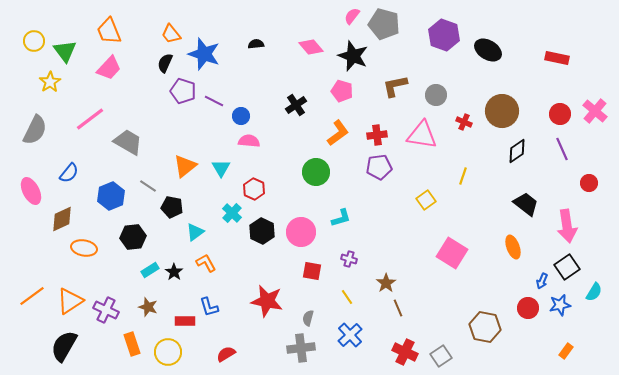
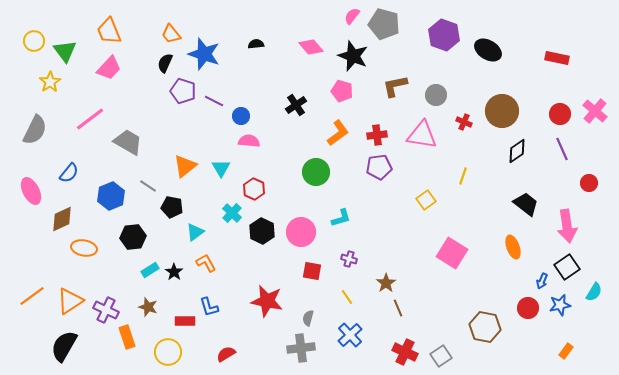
orange rectangle at (132, 344): moved 5 px left, 7 px up
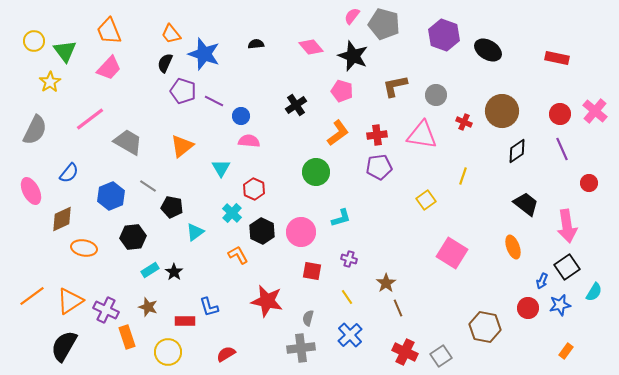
orange triangle at (185, 166): moved 3 px left, 20 px up
orange L-shape at (206, 263): moved 32 px right, 8 px up
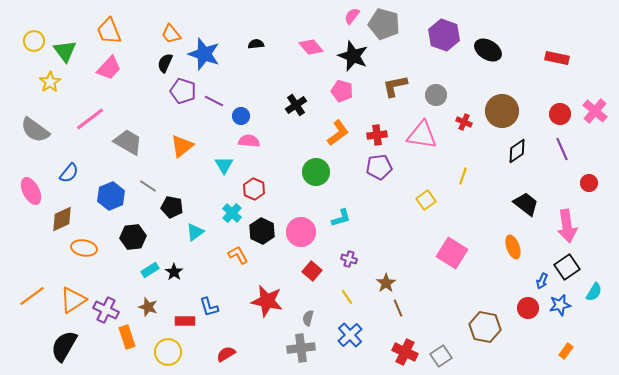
gray semicircle at (35, 130): rotated 100 degrees clockwise
cyan triangle at (221, 168): moved 3 px right, 3 px up
red square at (312, 271): rotated 30 degrees clockwise
orange triangle at (70, 301): moved 3 px right, 1 px up
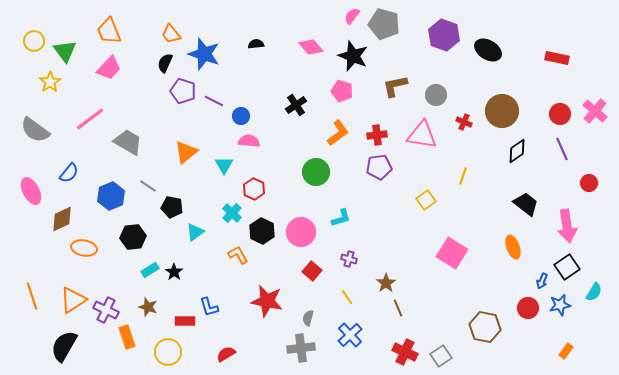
orange triangle at (182, 146): moved 4 px right, 6 px down
orange line at (32, 296): rotated 72 degrees counterclockwise
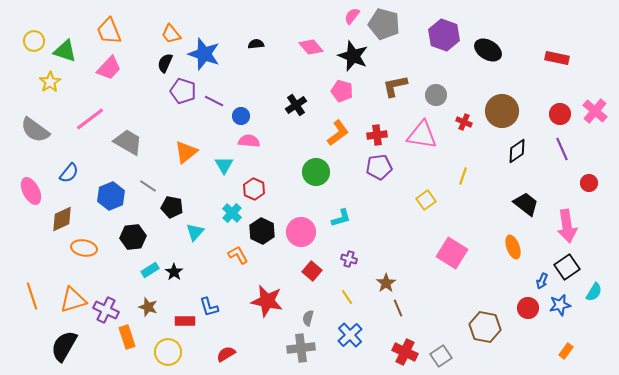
green triangle at (65, 51): rotated 35 degrees counterclockwise
cyan triangle at (195, 232): rotated 12 degrees counterclockwise
orange triangle at (73, 300): rotated 16 degrees clockwise
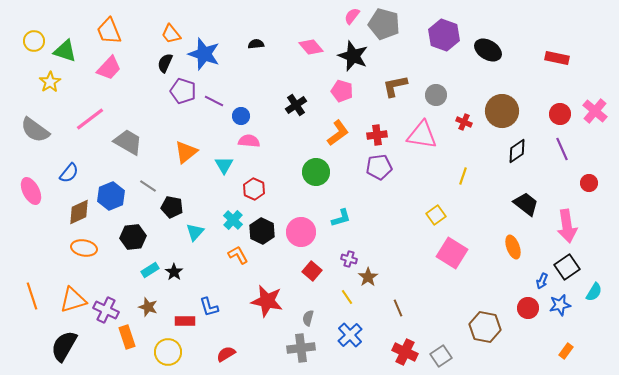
yellow square at (426, 200): moved 10 px right, 15 px down
cyan cross at (232, 213): moved 1 px right, 7 px down
brown diamond at (62, 219): moved 17 px right, 7 px up
brown star at (386, 283): moved 18 px left, 6 px up
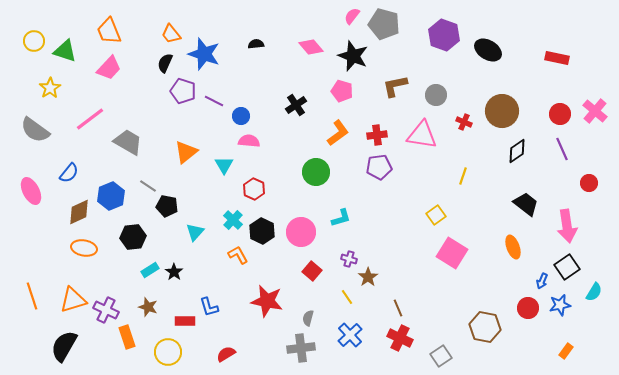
yellow star at (50, 82): moved 6 px down
black pentagon at (172, 207): moved 5 px left, 1 px up
red cross at (405, 352): moved 5 px left, 14 px up
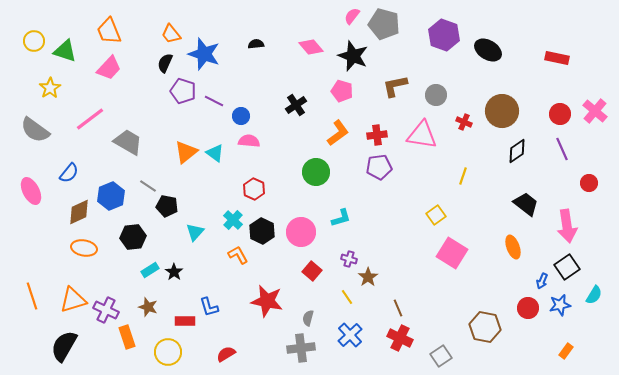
cyan triangle at (224, 165): moved 9 px left, 12 px up; rotated 24 degrees counterclockwise
cyan semicircle at (594, 292): moved 3 px down
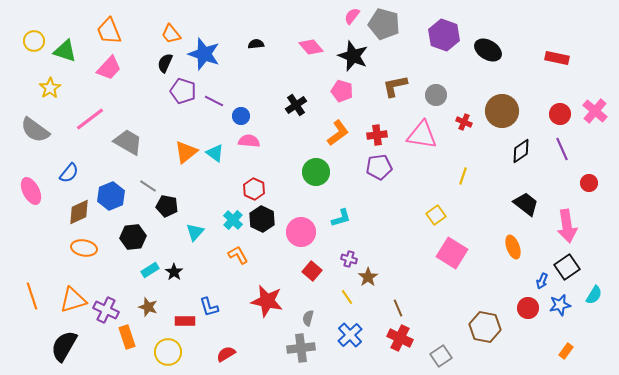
black diamond at (517, 151): moved 4 px right
black hexagon at (262, 231): moved 12 px up
